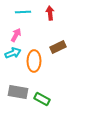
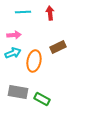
pink arrow: moved 2 px left; rotated 56 degrees clockwise
orange ellipse: rotated 10 degrees clockwise
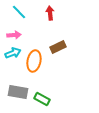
cyan line: moved 4 px left; rotated 49 degrees clockwise
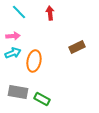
pink arrow: moved 1 px left, 1 px down
brown rectangle: moved 19 px right
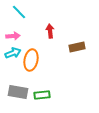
red arrow: moved 18 px down
brown rectangle: rotated 14 degrees clockwise
orange ellipse: moved 3 px left, 1 px up
green rectangle: moved 4 px up; rotated 35 degrees counterclockwise
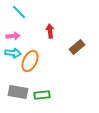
brown rectangle: rotated 28 degrees counterclockwise
cyan arrow: rotated 28 degrees clockwise
orange ellipse: moved 1 px left, 1 px down; rotated 15 degrees clockwise
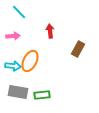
brown rectangle: moved 1 px right, 2 px down; rotated 21 degrees counterclockwise
cyan arrow: moved 13 px down
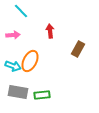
cyan line: moved 2 px right, 1 px up
pink arrow: moved 1 px up
cyan arrow: rotated 14 degrees clockwise
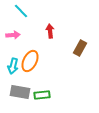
brown rectangle: moved 2 px right, 1 px up
cyan arrow: rotated 84 degrees clockwise
gray rectangle: moved 2 px right
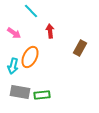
cyan line: moved 10 px right
pink arrow: moved 1 px right, 2 px up; rotated 40 degrees clockwise
orange ellipse: moved 4 px up
